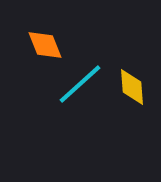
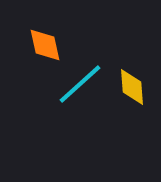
orange diamond: rotated 9 degrees clockwise
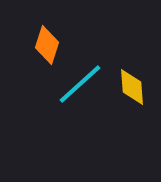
orange diamond: moved 2 px right; rotated 30 degrees clockwise
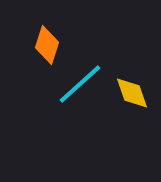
yellow diamond: moved 6 px down; rotated 15 degrees counterclockwise
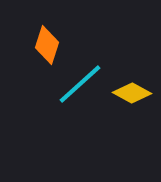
yellow diamond: rotated 42 degrees counterclockwise
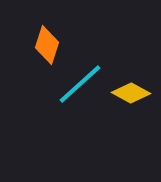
yellow diamond: moved 1 px left
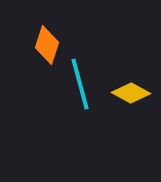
cyan line: rotated 63 degrees counterclockwise
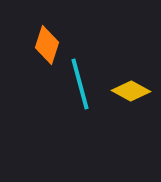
yellow diamond: moved 2 px up
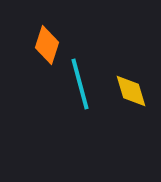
yellow diamond: rotated 45 degrees clockwise
